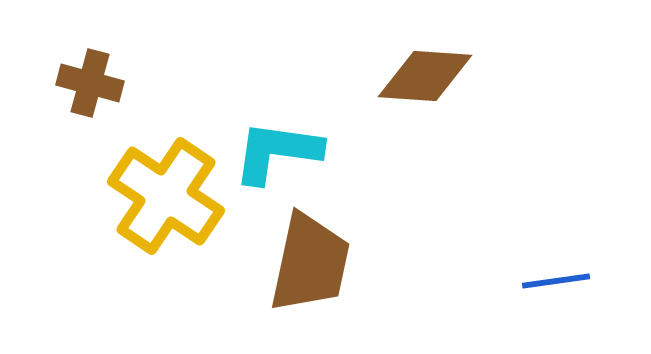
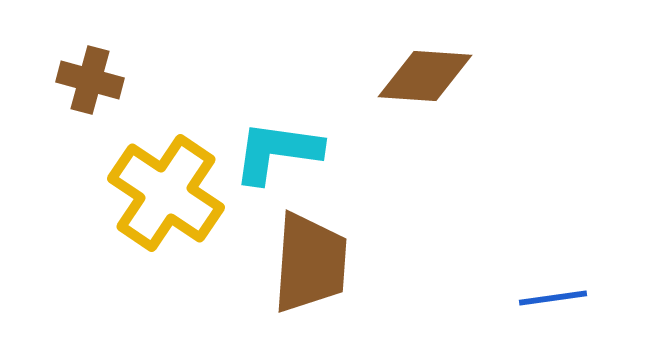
brown cross: moved 3 px up
yellow cross: moved 3 px up
brown trapezoid: rotated 8 degrees counterclockwise
blue line: moved 3 px left, 17 px down
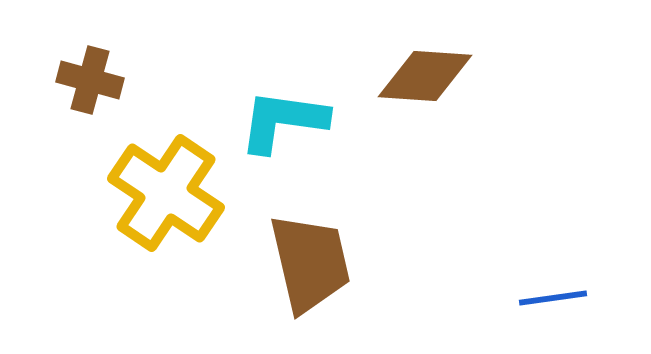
cyan L-shape: moved 6 px right, 31 px up
brown trapezoid: rotated 17 degrees counterclockwise
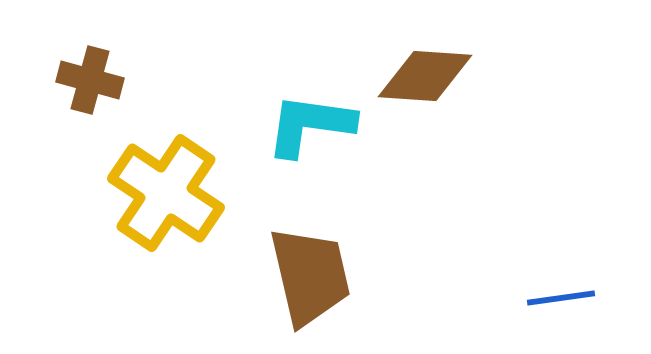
cyan L-shape: moved 27 px right, 4 px down
brown trapezoid: moved 13 px down
blue line: moved 8 px right
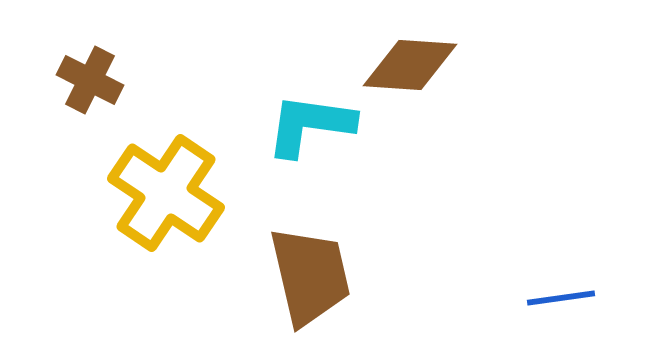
brown diamond: moved 15 px left, 11 px up
brown cross: rotated 12 degrees clockwise
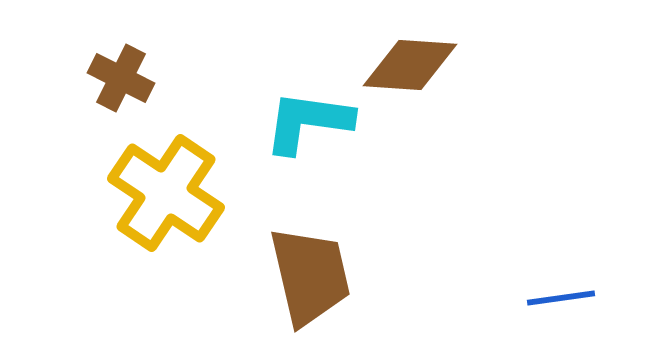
brown cross: moved 31 px right, 2 px up
cyan L-shape: moved 2 px left, 3 px up
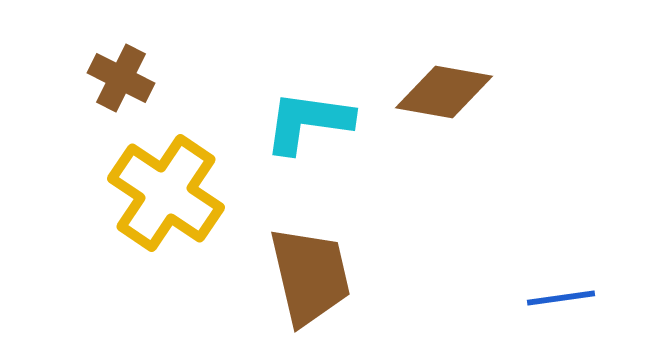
brown diamond: moved 34 px right, 27 px down; rotated 6 degrees clockwise
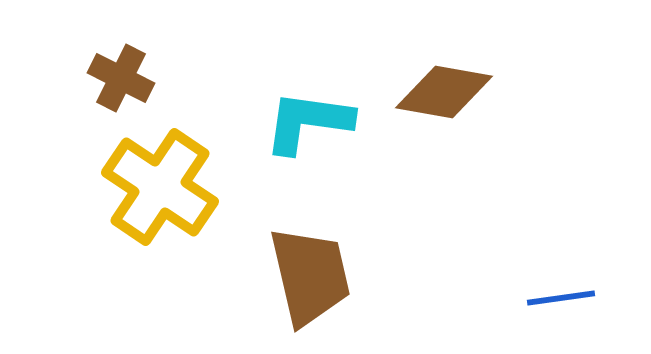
yellow cross: moved 6 px left, 6 px up
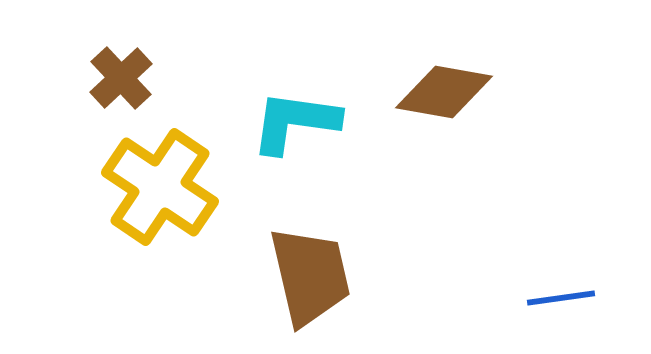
brown cross: rotated 20 degrees clockwise
cyan L-shape: moved 13 px left
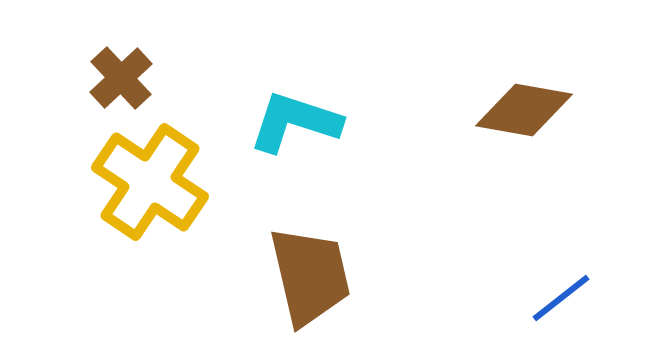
brown diamond: moved 80 px right, 18 px down
cyan L-shape: rotated 10 degrees clockwise
yellow cross: moved 10 px left, 5 px up
blue line: rotated 30 degrees counterclockwise
